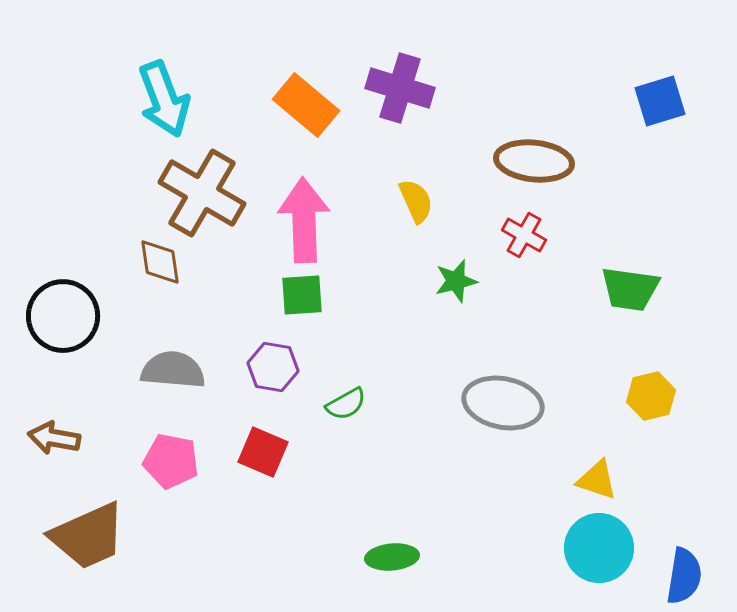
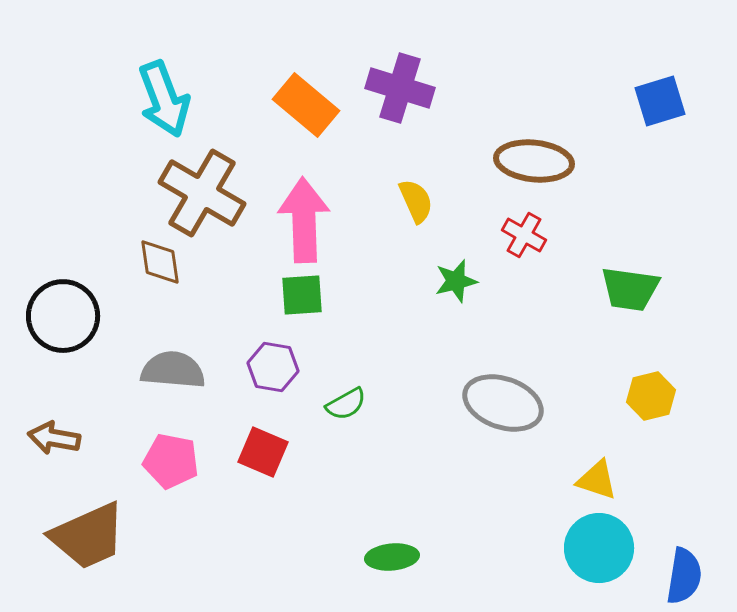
gray ellipse: rotated 8 degrees clockwise
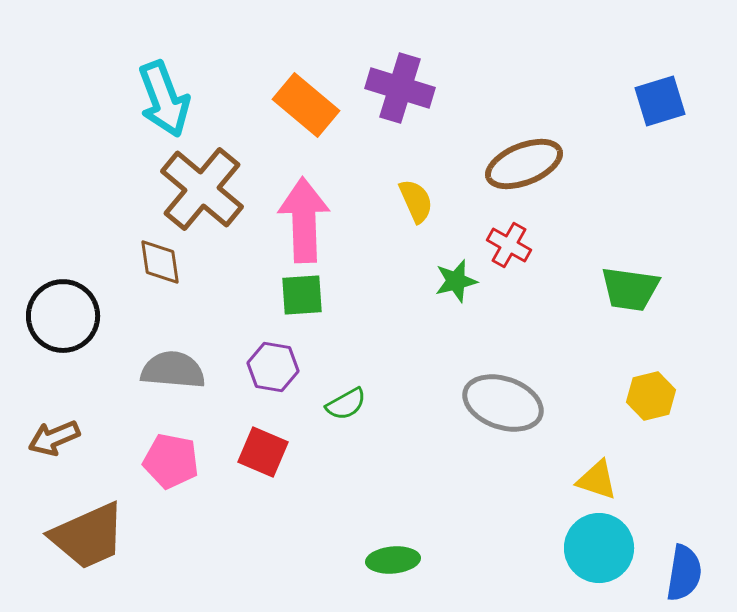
brown ellipse: moved 10 px left, 3 px down; rotated 28 degrees counterclockwise
brown cross: moved 4 px up; rotated 10 degrees clockwise
red cross: moved 15 px left, 10 px down
brown arrow: rotated 33 degrees counterclockwise
green ellipse: moved 1 px right, 3 px down
blue semicircle: moved 3 px up
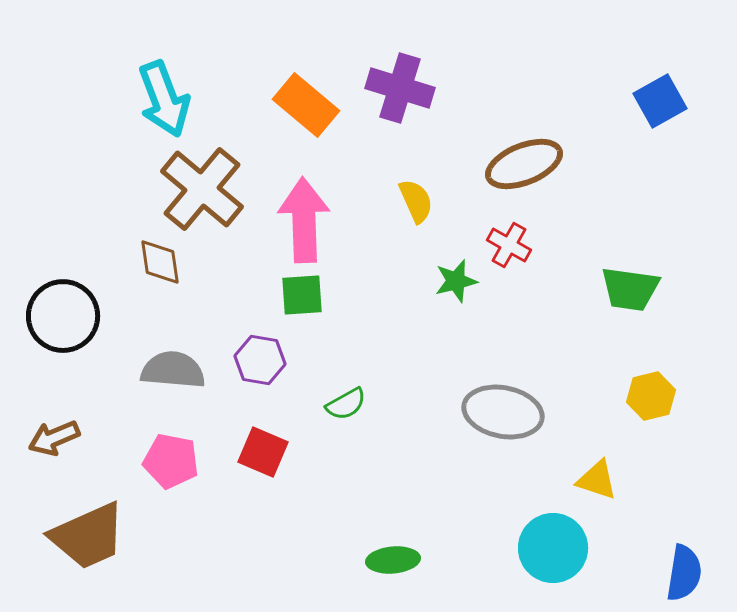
blue square: rotated 12 degrees counterclockwise
purple hexagon: moved 13 px left, 7 px up
gray ellipse: moved 9 px down; rotated 8 degrees counterclockwise
cyan circle: moved 46 px left
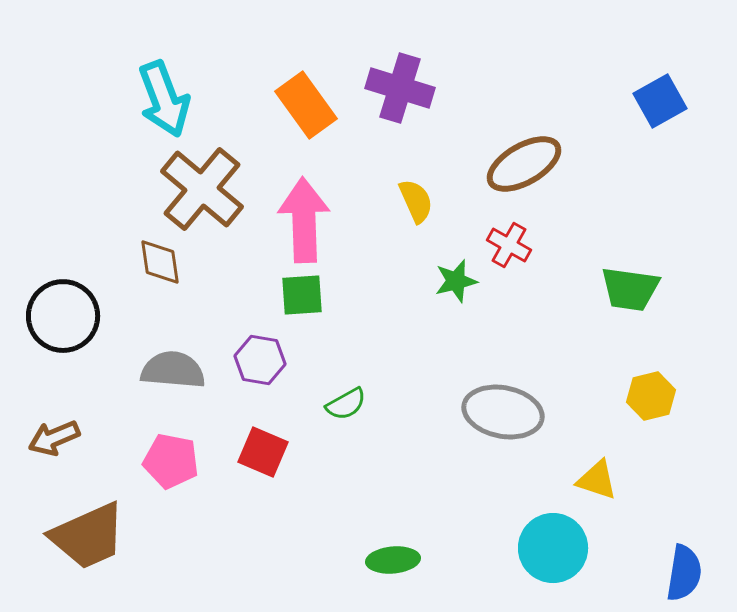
orange rectangle: rotated 14 degrees clockwise
brown ellipse: rotated 8 degrees counterclockwise
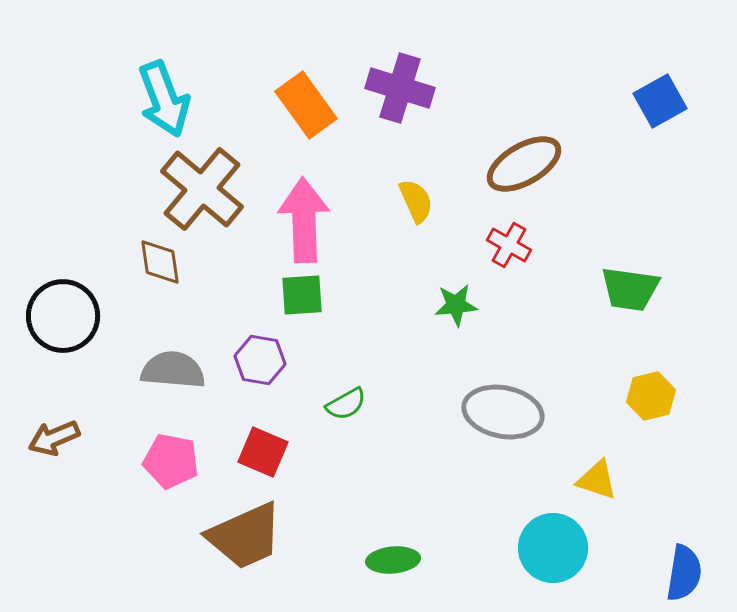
green star: moved 24 px down; rotated 9 degrees clockwise
brown trapezoid: moved 157 px right
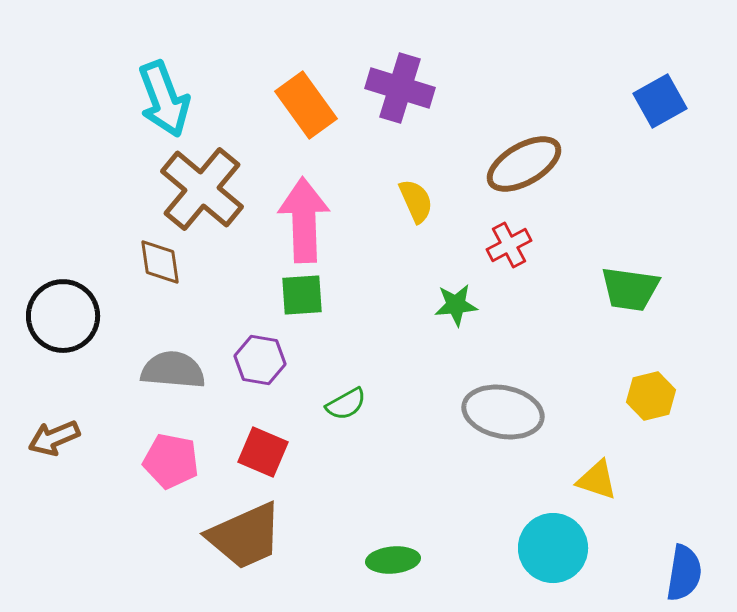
red cross: rotated 33 degrees clockwise
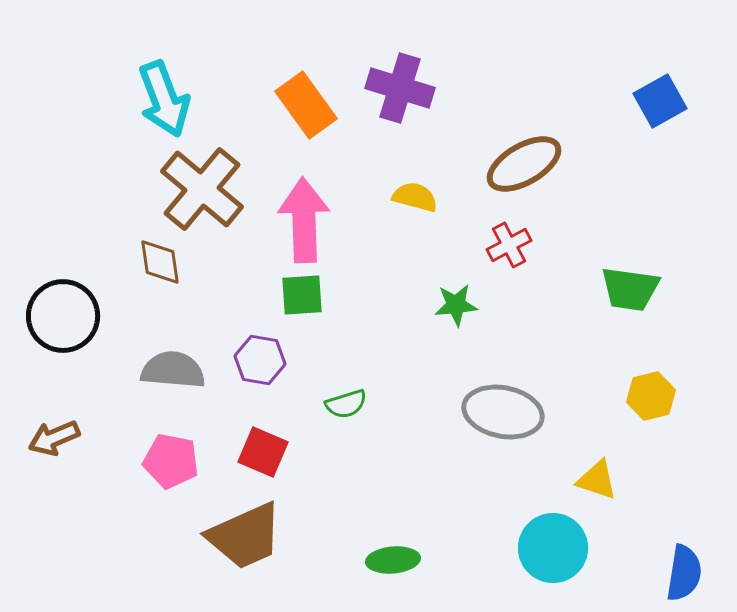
yellow semicircle: moved 1 px left, 4 px up; rotated 51 degrees counterclockwise
green semicircle: rotated 12 degrees clockwise
